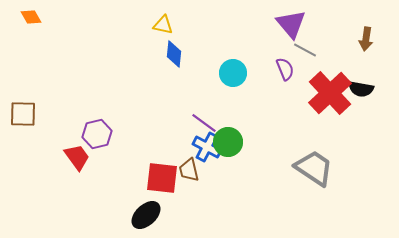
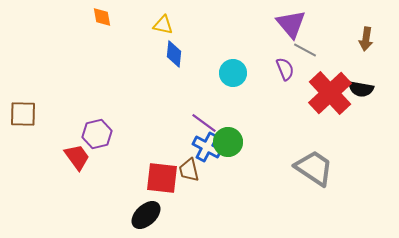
orange diamond: moved 71 px right; rotated 20 degrees clockwise
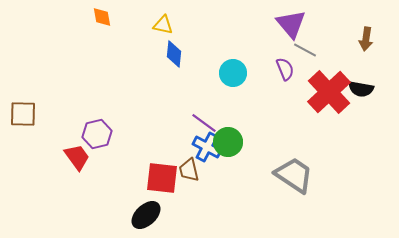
red cross: moved 1 px left, 1 px up
gray trapezoid: moved 20 px left, 7 px down
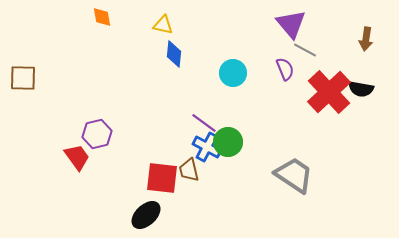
brown square: moved 36 px up
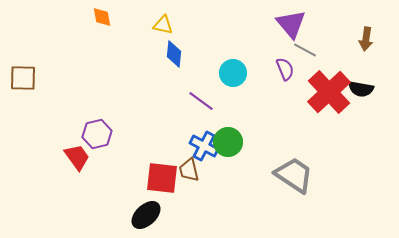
purple line: moved 3 px left, 22 px up
blue cross: moved 3 px left, 1 px up
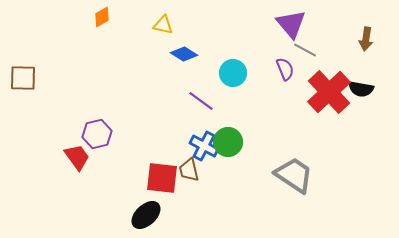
orange diamond: rotated 70 degrees clockwise
blue diamond: moved 10 px right; rotated 64 degrees counterclockwise
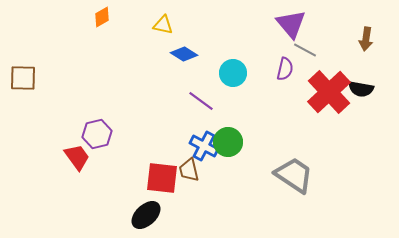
purple semicircle: rotated 35 degrees clockwise
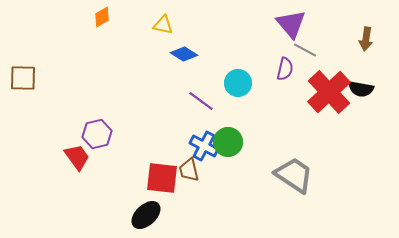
cyan circle: moved 5 px right, 10 px down
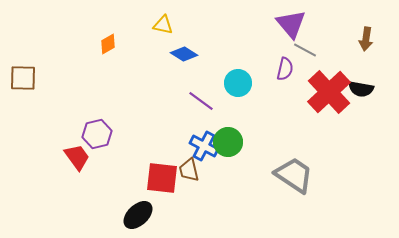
orange diamond: moved 6 px right, 27 px down
black ellipse: moved 8 px left
